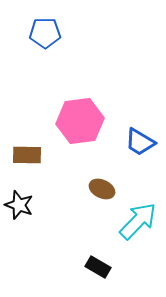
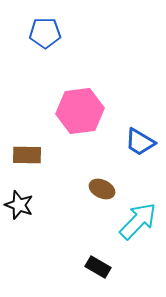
pink hexagon: moved 10 px up
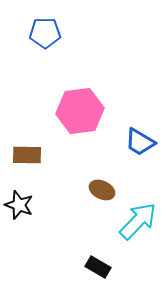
brown ellipse: moved 1 px down
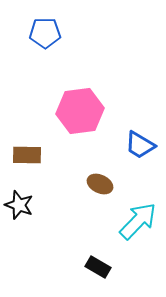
blue trapezoid: moved 3 px down
brown ellipse: moved 2 px left, 6 px up
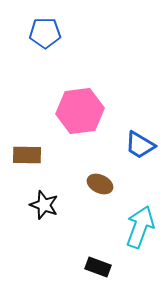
black star: moved 25 px right
cyan arrow: moved 2 px right, 6 px down; rotated 24 degrees counterclockwise
black rectangle: rotated 10 degrees counterclockwise
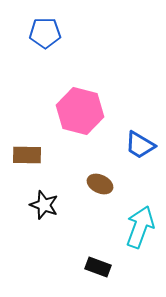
pink hexagon: rotated 21 degrees clockwise
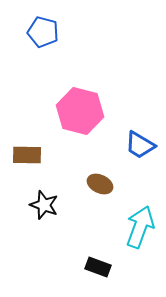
blue pentagon: moved 2 px left, 1 px up; rotated 16 degrees clockwise
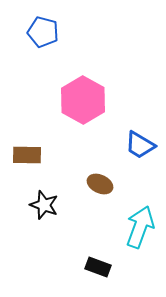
pink hexagon: moved 3 px right, 11 px up; rotated 15 degrees clockwise
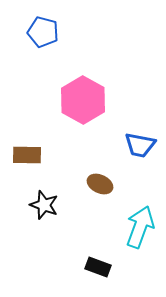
blue trapezoid: rotated 20 degrees counterclockwise
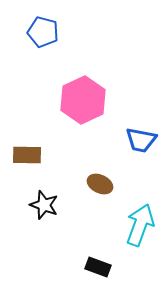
pink hexagon: rotated 6 degrees clockwise
blue trapezoid: moved 1 px right, 5 px up
cyan arrow: moved 2 px up
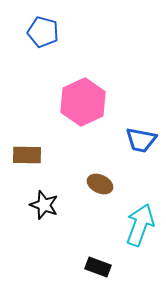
pink hexagon: moved 2 px down
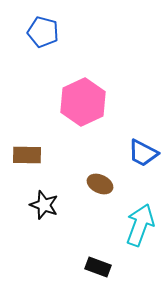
blue trapezoid: moved 2 px right, 13 px down; rotated 16 degrees clockwise
